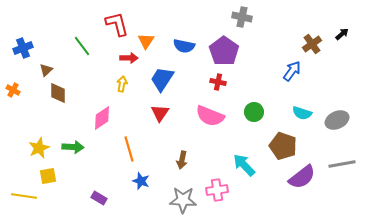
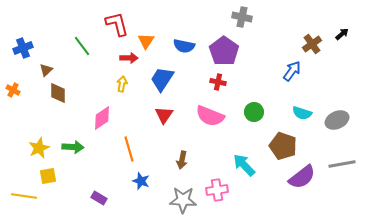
red triangle: moved 4 px right, 2 px down
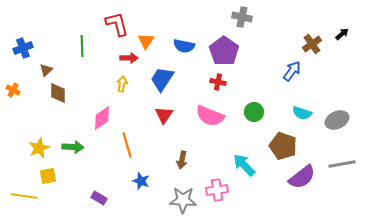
green line: rotated 35 degrees clockwise
orange line: moved 2 px left, 4 px up
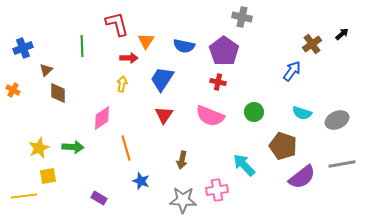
orange line: moved 1 px left, 3 px down
yellow line: rotated 15 degrees counterclockwise
